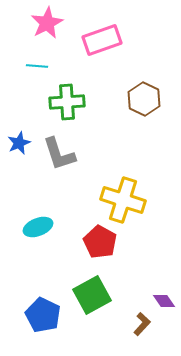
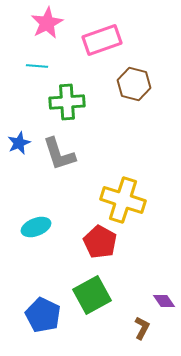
brown hexagon: moved 10 px left, 15 px up; rotated 12 degrees counterclockwise
cyan ellipse: moved 2 px left
brown L-shape: moved 4 px down; rotated 15 degrees counterclockwise
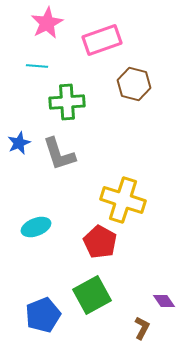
blue pentagon: rotated 24 degrees clockwise
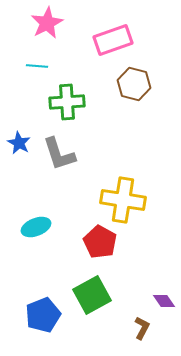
pink rectangle: moved 11 px right
blue star: rotated 20 degrees counterclockwise
yellow cross: rotated 9 degrees counterclockwise
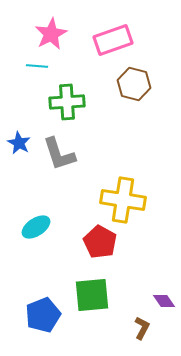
pink star: moved 4 px right, 11 px down
cyan ellipse: rotated 12 degrees counterclockwise
green square: rotated 24 degrees clockwise
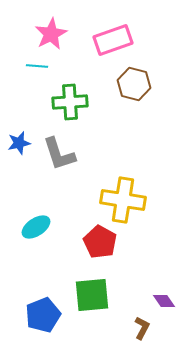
green cross: moved 3 px right
blue star: rotated 30 degrees clockwise
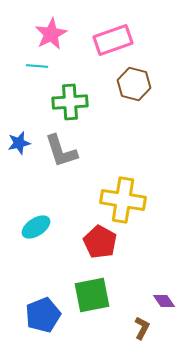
gray L-shape: moved 2 px right, 3 px up
green square: rotated 6 degrees counterclockwise
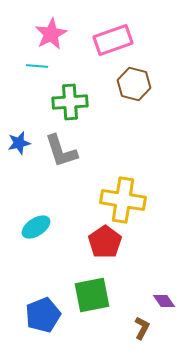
red pentagon: moved 5 px right; rotated 8 degrees clockwise
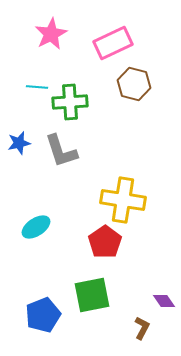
pink rectangle: moved 3 px down; rotated 6 degrees counterclockwise
cyan line: moved 21 px down
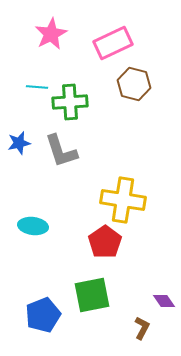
cyan ellipse: moved 3 px left, 1 px up; rotated 40 degrees clockwise
